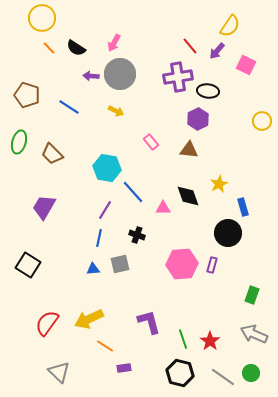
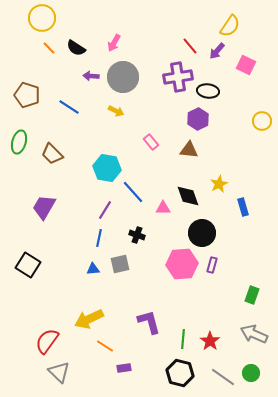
gray circle at (120, 74): moved 3 px right, 3 px down
black circle at (228, 233): moved 26 px left
red semicircle at (47, 323): moved 18 px down
green line at (183, 339): rotated 24 degrees clockwise
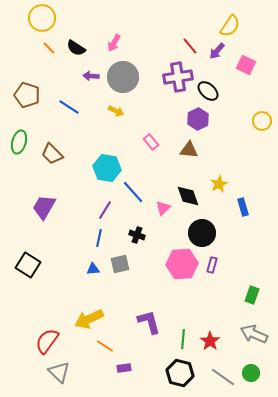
black ellipse at (208, 91): rotated 35 degrees clockwise
pink triangle at (163, 208): rotated 42 degrees counterclockwise
